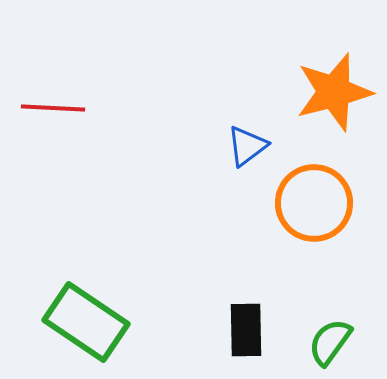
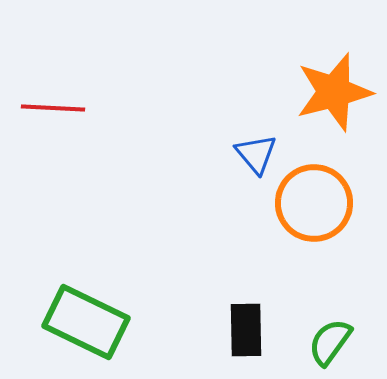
blue triangle: moved 9 px right, 8 px down; rotated 33 degrees counterclockwise
green rectangle: rotated 8 degrees counterclockwise
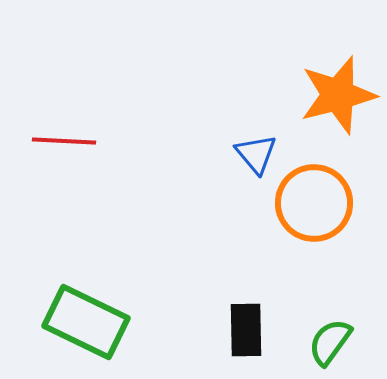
orange star: moved 4 px right, 3 px down
red line: moved 11 px right, 33 px down
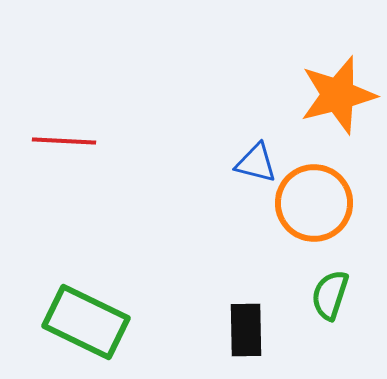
blue triangle: moved 9 px down; rotated 36 degrees counterclockwise
green semicircle: moved 47 px up; rotated 18 degrees counterclockwise
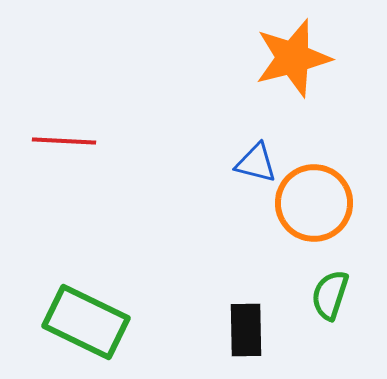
orange star: moved 45 px left, 37 px up
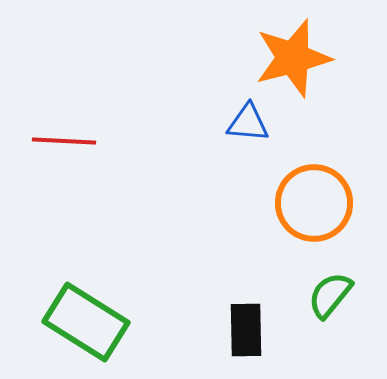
blue triangle: moved 8 px left, 40 px up; rotated 9 degrees counterclockwise
green semicircle: rotated 21 degrees clockwise
green rectangle: rotated 6 degrees clockwise
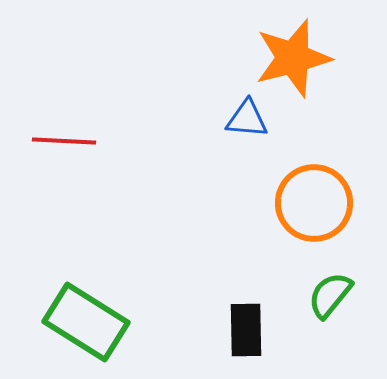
blue triangle: moved 1 px left, 4 px up
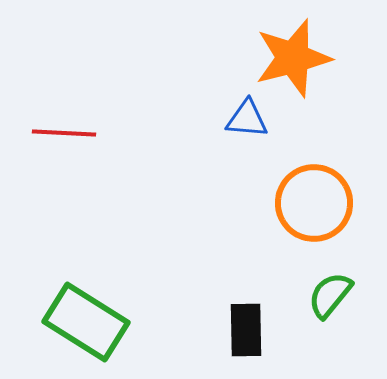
red line: moved 8 px up
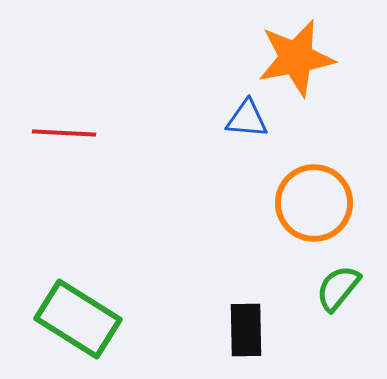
orange star: moved 3 px right; rotated 4 degrees clockwise
green semicircle: moved 8 px right, 7 px up
green rectangle: moved 8 px left, 3 px up
